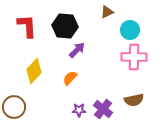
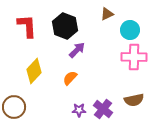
brown triangle: moved 2 px down
black hexagon: rotated 15 degrees clockwise
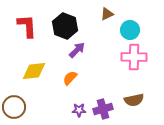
yellow diamond: rotated 40 degrees clockwise
purple cross: rotated 36 degrees clockwise
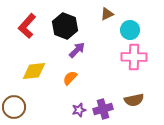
red L-shape: rotated 135 degrees counterclockwise
purple star: rotated 16 degrees counterclockwise
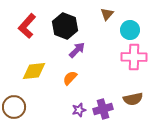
brown triangle: rotated 24 degrees counterclockwise
brown semicircle: moved 1 px left, 1 px up
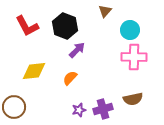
brown triangle: moved 2 px left, 3 px up
red L-shape: rotated 70 degrees counterclockwise
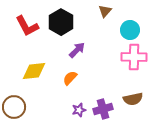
black hexagon: moved 4 px left, 4 px up; rotated 10 degrees clockwise
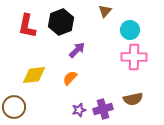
black hexagon: rotated 10 degrees clockwise
red L-shape: rotated 40 degrees clockwise
yellow diamond: moved 4 px down
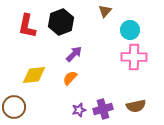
purple arrow: moved 3 px left, 4 px down
brown semicircle: moved 3 px right, 7 px down
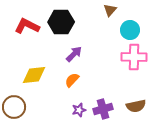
brown triangle: moved 5 px right, 1 px up
black hexagon: rotated 20 degrees clockwise
red L-shape: rotated 105 degrees clockwise
orange semicircle: moved 2 px right, 2 px down
